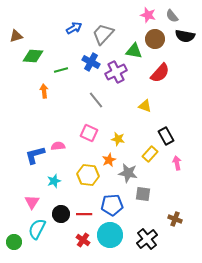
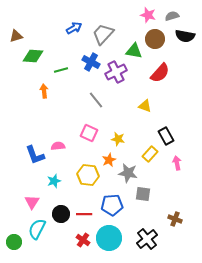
gray semicircle: rotated 112 degrees clockwise
blue L-shape: rotated 95 degrees counterclockwise
cyan circle: moved 1 px left, 3 px down
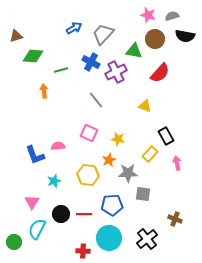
gray star: rotated 12 degrees counterclockwise
red cross: moved 11 px down; rotated 32 degrees counterclockwise
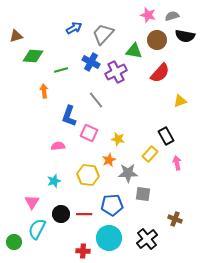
brown circle: moved 2 px right, 1 px down
yellow triangle: moved 35 px right, 5 px up; rotated 40 degrees counterclockwise
blue L-shape: moved 34 px right, 39 px up; rotated 40 degrees clockwise
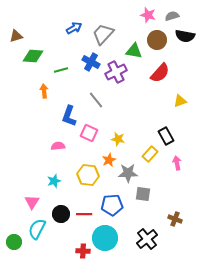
cyan circle: moved 4 px left
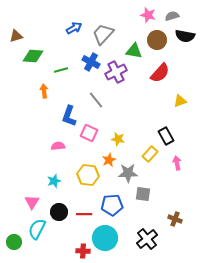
black circle: moved 2 px left, 2 px up
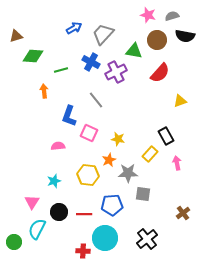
brown cross: moved 8 px right, 6 px up; rotated 32 degrees clockwise
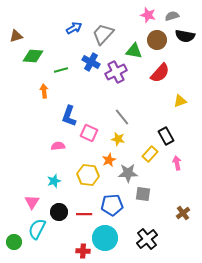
gray line: moved 26 px right, 17 px down
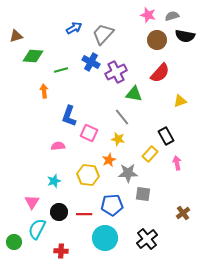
green triangle: moved 43 px down
red cross: moved 22 px left
